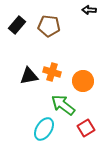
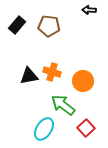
red square: rotated 12 degrees counterclockwise
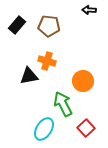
orange cross: moved 5 px left, 11 px up
green arrow: moved 1 px up; rotated 25 degrees clockwise
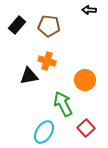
orange circle: moved 2 px right, 1 px up
cyan ellipse: moved 3 px down
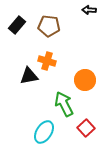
green arrow: moved 1 px right
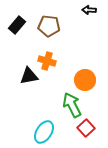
green arrow: moved 8 px right, 1 px down
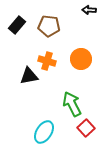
orange circle: moved 4 px left, 21 px up
green arrow: moved 1 px up
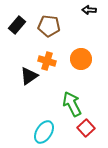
black triangle: rotated 24 degrees counterclockwise
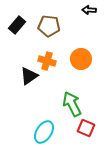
red square: rotated 24 degrees counterclockwise
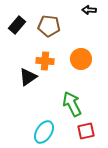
orange cross: moved 2 px left; rotated 12 degrees counterclockwise
black triangle: moved 1 px left, 1 px down
red square: moved 3 px down; rotated 36 degrees counterclockwise
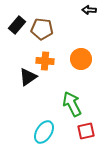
brown pentagon: moved 7 px left, 3 px down
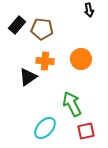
black arrow: rotated 104 degrees counterclockwise
cyan ellipse: moved 1 px right, 4 px up; rotated 10 degrees clockwise
